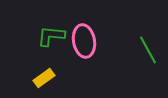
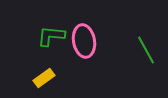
green line: moved 2 px left
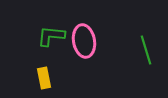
green line: rotated 12 degrees clockwise
yellow rectangle: rotated 65 degrees counterclockwise
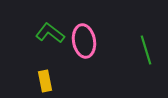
green L-shape: moved 1 px left, 3 px up; rotated 32 degrees clockwise
yellow rectangle: moved 1 px right, 3 px down
